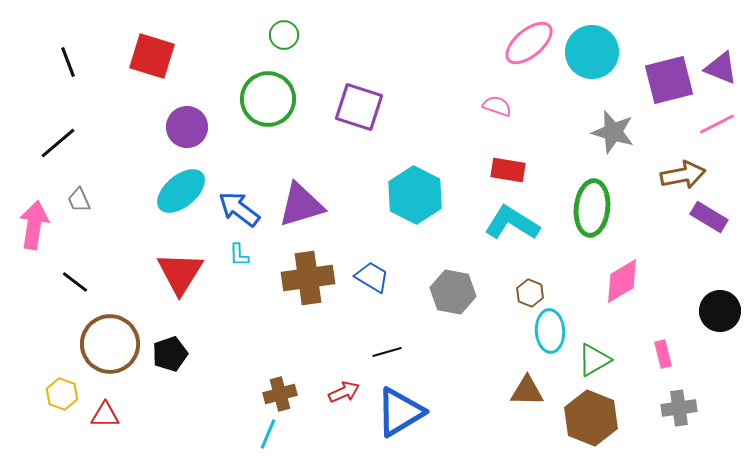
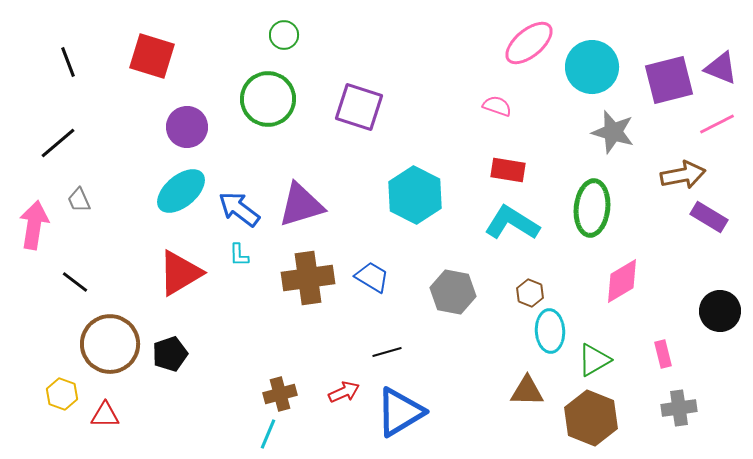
cyan circle at (592, 52): moved 15 px down
red triangle at (180, 273): rotated 27 degrees clockwise
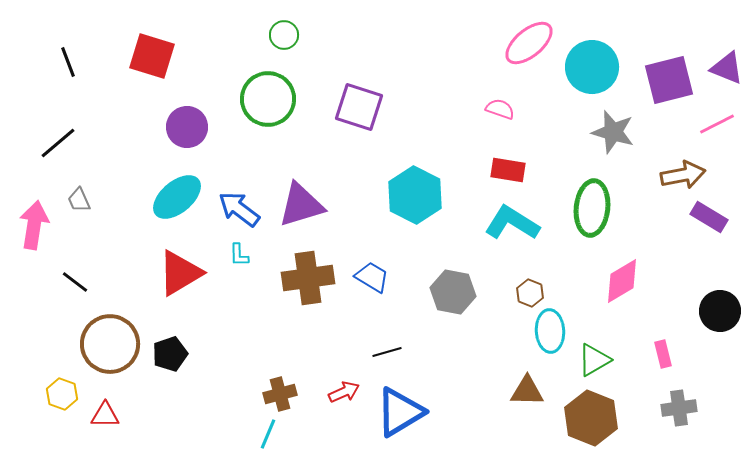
purple triangle at (721, 68): moved 6 px right
pink semicircle at (497, 106): moved 3 px right, 3 px down
cyan ellipse at (181, 191): moved 4 px left, 6 px down
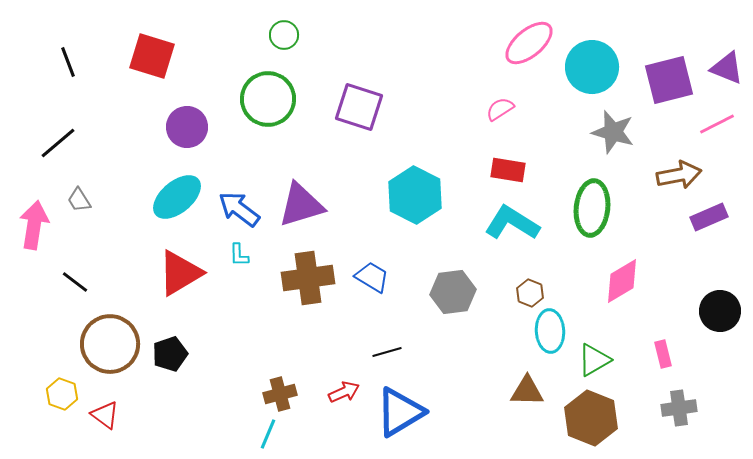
pink semicircle at (500, 109): rotated 52 degrees counterclockwise
brown arrow at (683, 175): moved 4 px left
gray trapezoid at (79, 200): rotated 8 degrees counterclockwise
purple rectangle at (709, 217): rotated 54 degrees counterclockwise
gray hexagon at (453, 292): rotated 18 degrees counterclockwise
red triangle at (105, 415): rotated 36 degrees clockwise
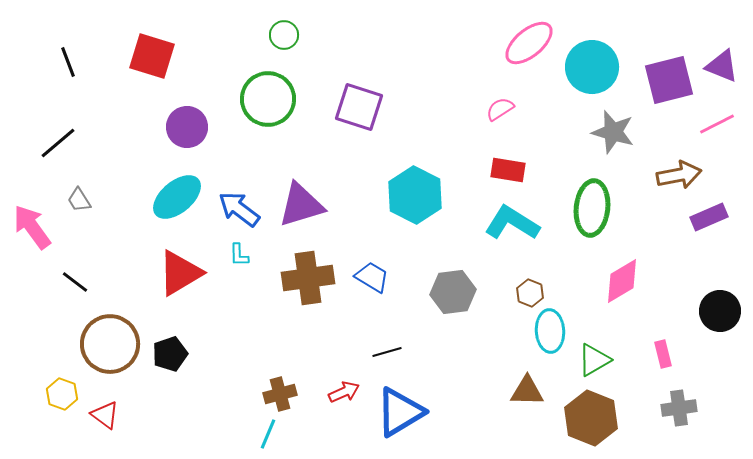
purple triangle at (727, 68): moved 5 px left, 2 px up
pink arrow at (34, 225): moved 2 px left, 2 px down; rotated 45 degrees counterclockwise
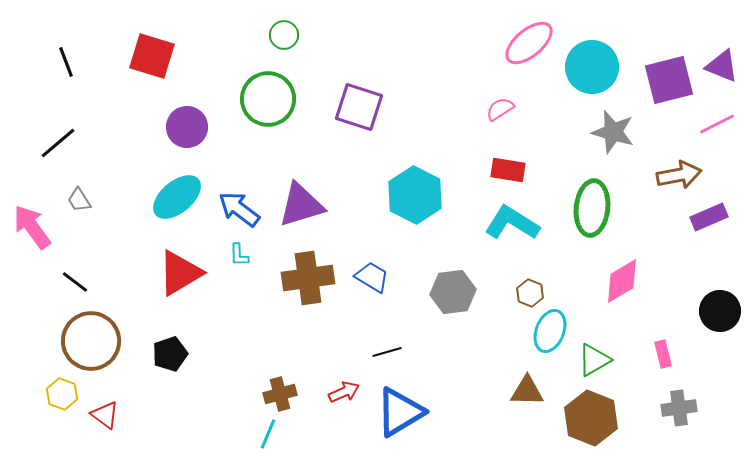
black line at (68, 62): moved 2 px left
cyan ellipse at (550, 331): rotated 24 degrees clockwise
brown circle at (110, 344): moved 19 px left, 3 px up
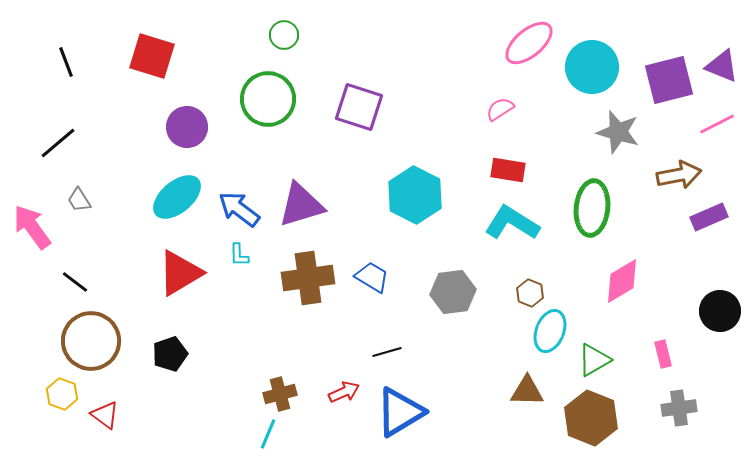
gray star at (613, 132): moved 5 px right
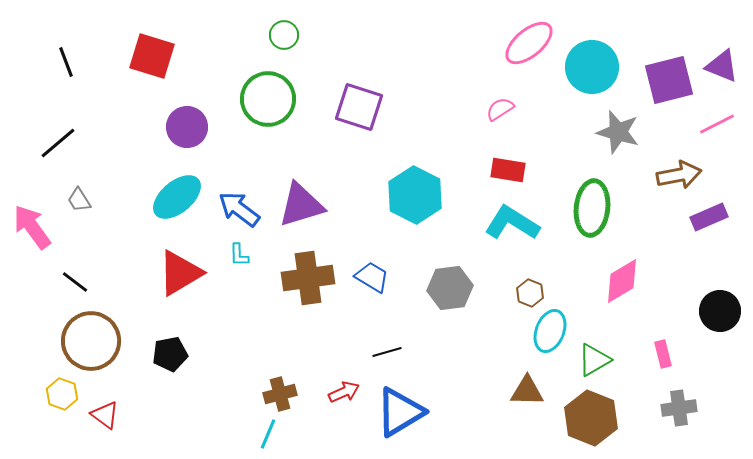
gray hexagon at (453, 292): moved 3 px left, 4 px up
black pentagon at (170, 354): rotated 8 degrees clockwise
